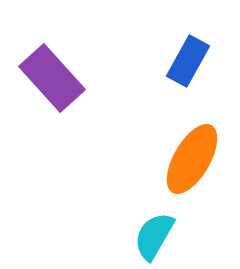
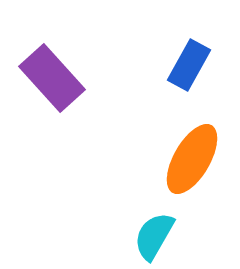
blue rectangle: moved 1 px right, 4 px down
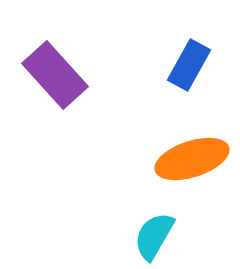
purple rectangle: moved 3 px right, 3 px up
orange ellipse: rotated 42 degrees clockwise
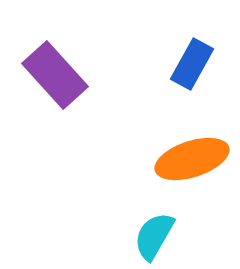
blue rectangle: moved 3 px right, 1 px up
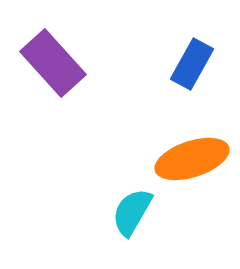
purple rectangle: moved 2 px left, 12 px up
cyan semicircle: moved 22 px left, 24 px up
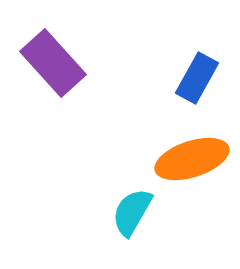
blue rectangle: moved 5 px right, 14 px down
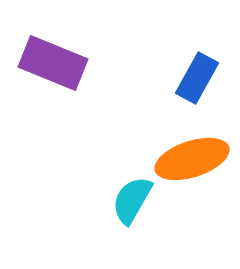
purple rectangle: rotated 26 degrees counterclockwise
cyan semicircle: moved 12 px up
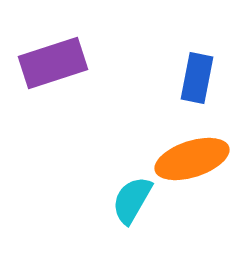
purple rectangle: rotated 40 degrees counterclockwise
blue rectangle: rotated 18 degrees counterclockwise
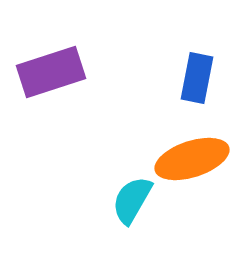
purple rectangle: moved 2 px left, 9 px down
